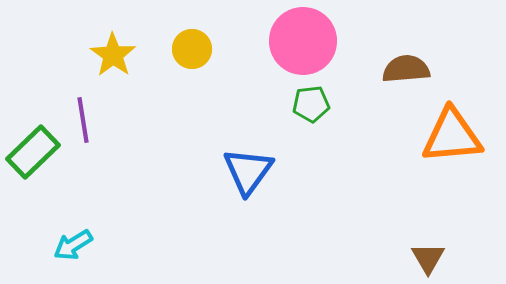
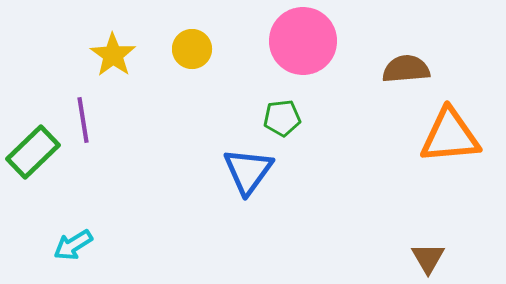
green pentagon: moved 29 px left, 14 px down
orange triangle: moved 2 px left
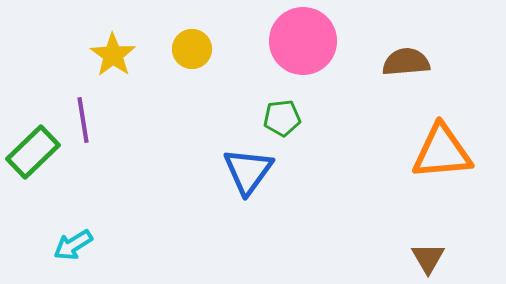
brown semicircle: moved 7 px up
orange triangle: moved 8 px left, 16 px down
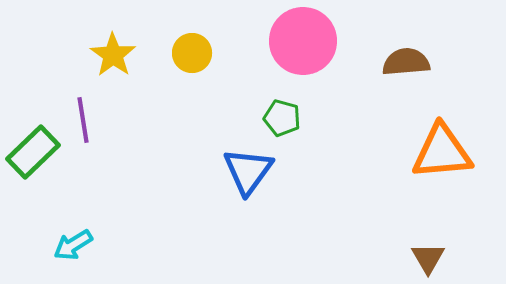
yellow circle: moved 4 px down
green pentagon: rotated 21 degrees clockwise
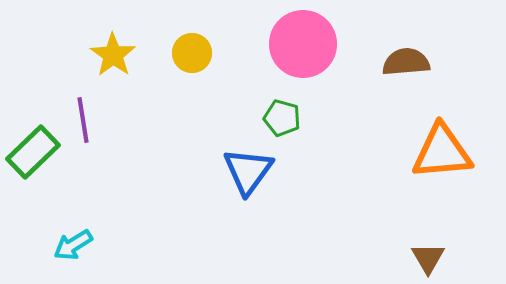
pink circle: moved 3 px down
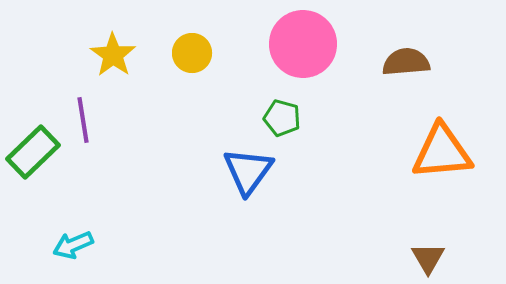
cyan arrow: rotated 9 degrees clockwise
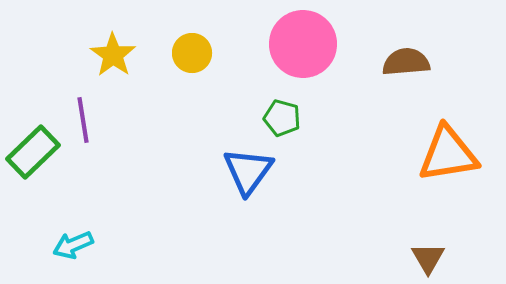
orange triangle: moved 6 px right, 2 px down; rotated 4 degrees counterclockwise
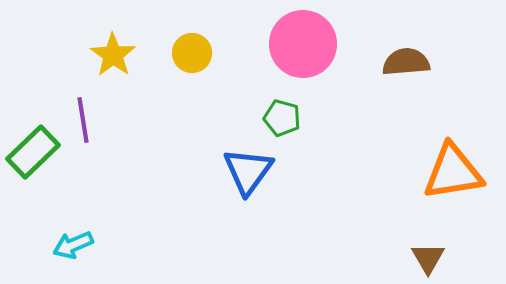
orange triangle: moved 5 px right, 18 px down
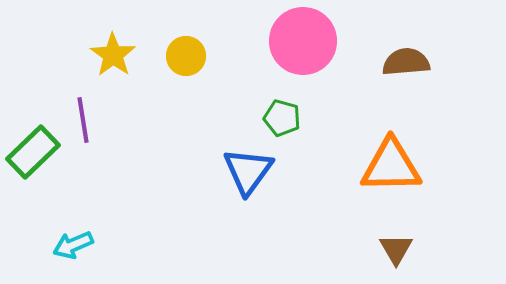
pink circle: moved 3 px up
yellow circle: moved 6 px left, 3 px down
orange triangle: moved 62 px left, 6 px up; rotated 8 degrees clockwise
brown triangle: moved 32 px left, 9 px up
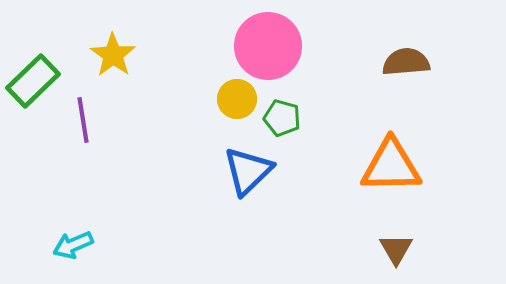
pink circle: moved 35 px left, 5 px down
yellow circle: moved 51 px right, 43 px down
green rectangle: moved 71 px up
blue triangle: rotated 10 degrees clockwise
